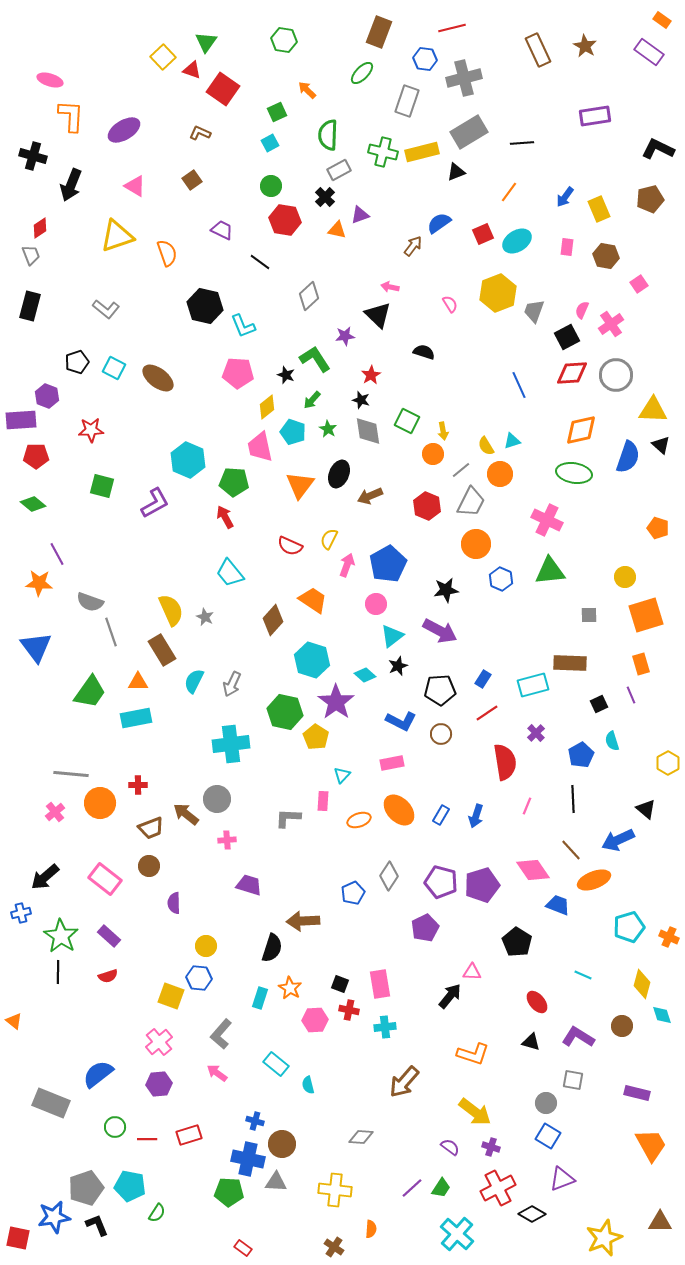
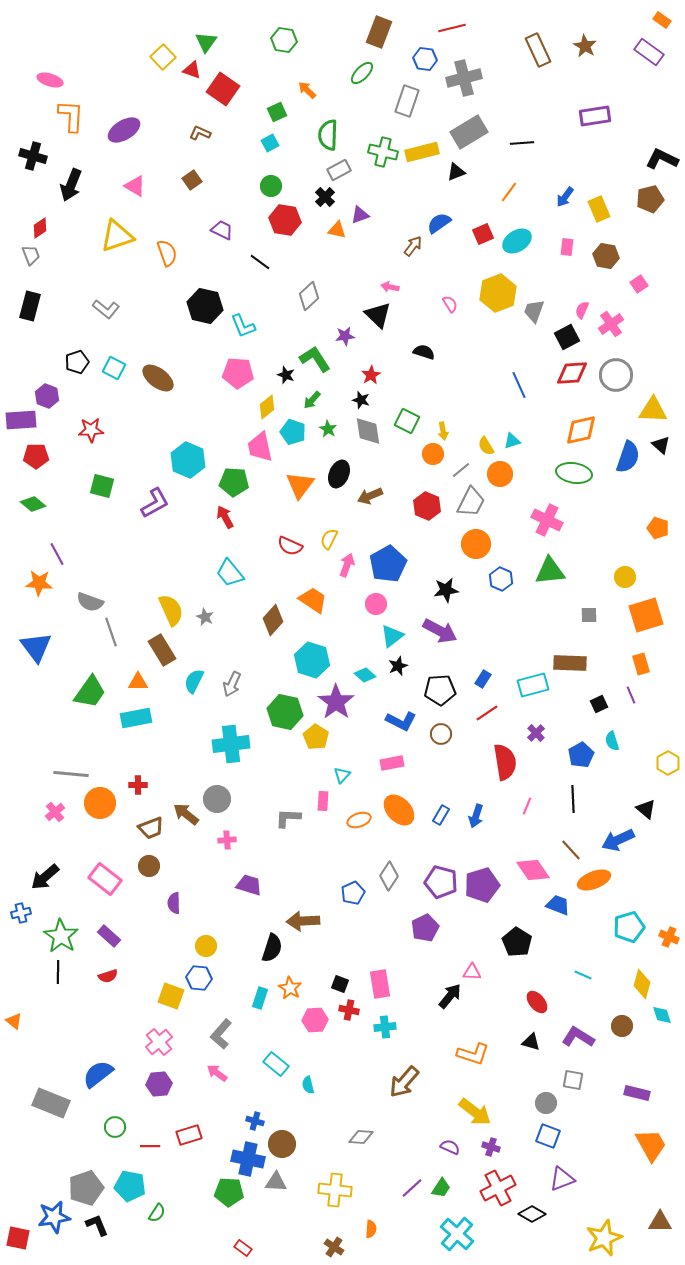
black L-shape at (658, 149): moved 4 px right, 10 px down
blue square at (548, 1136): rotated 10 degrees counterclockwise
red line at (147, 1139): moved 3 px right, 7 px down
purple semicircle at (450, 1147): rotated 12 degrees counterclockwise
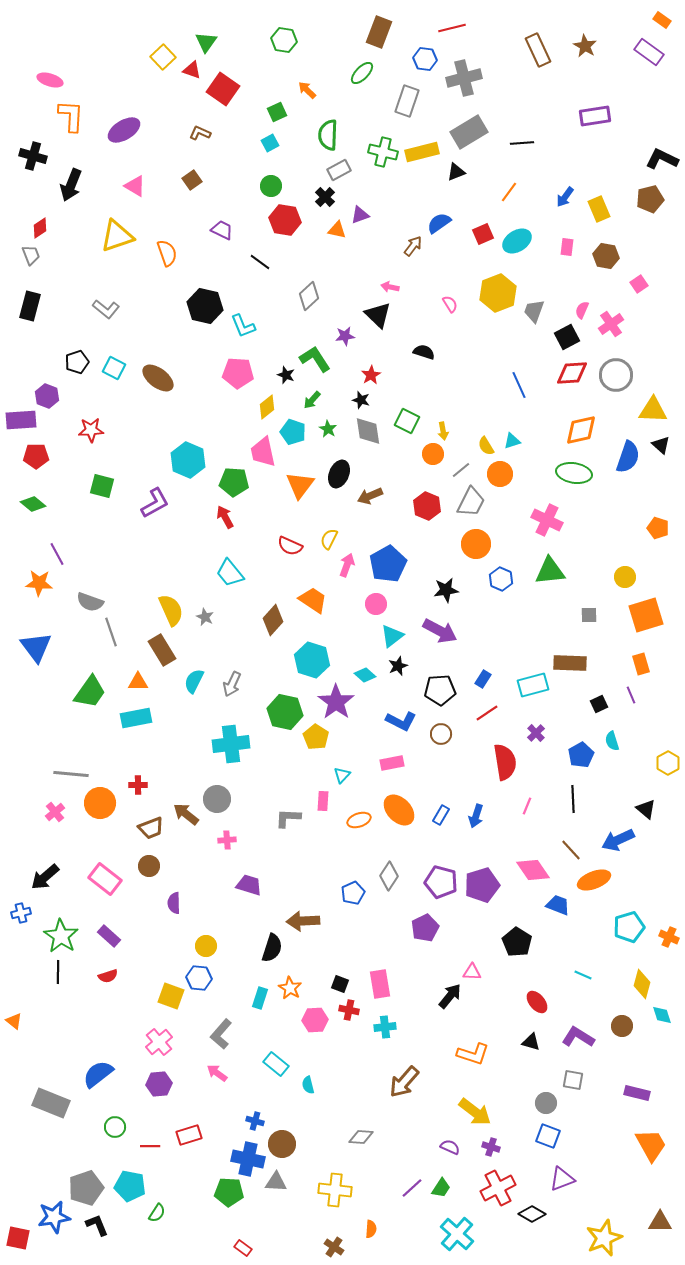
pink trapezoid at (260, 447): moved 3 px right, 5 px down
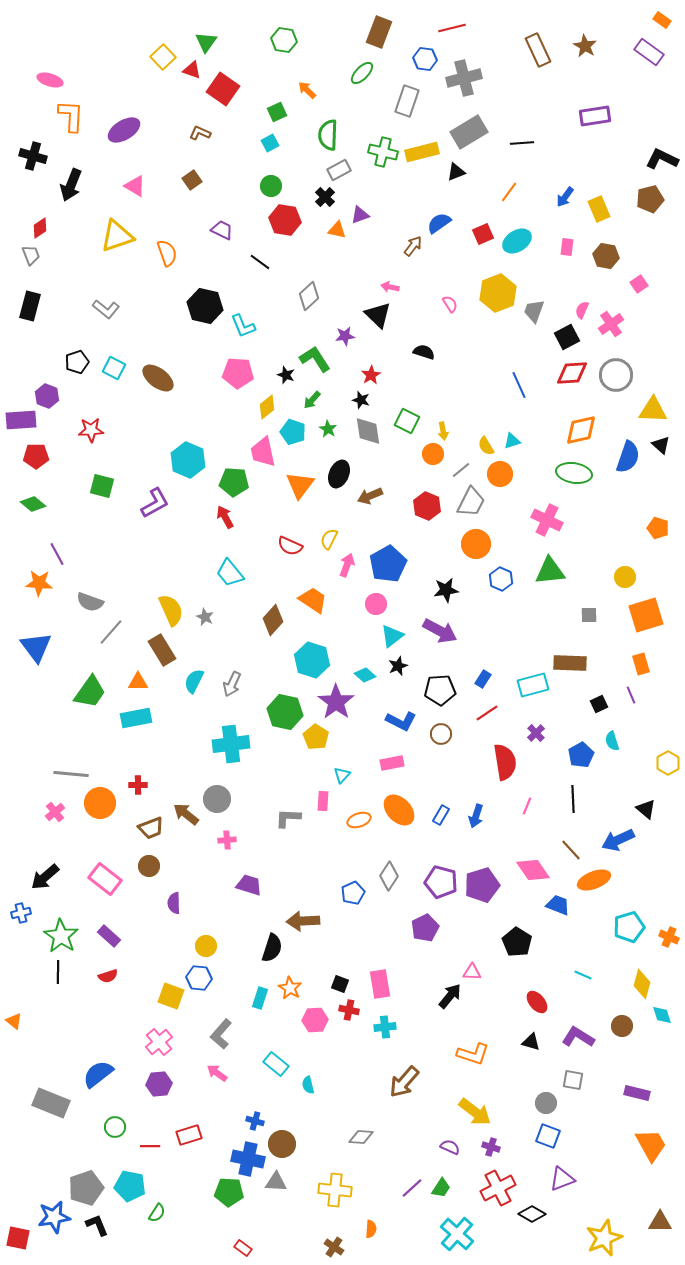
gray line at (111, 632): rotated 60 degrees clockwise
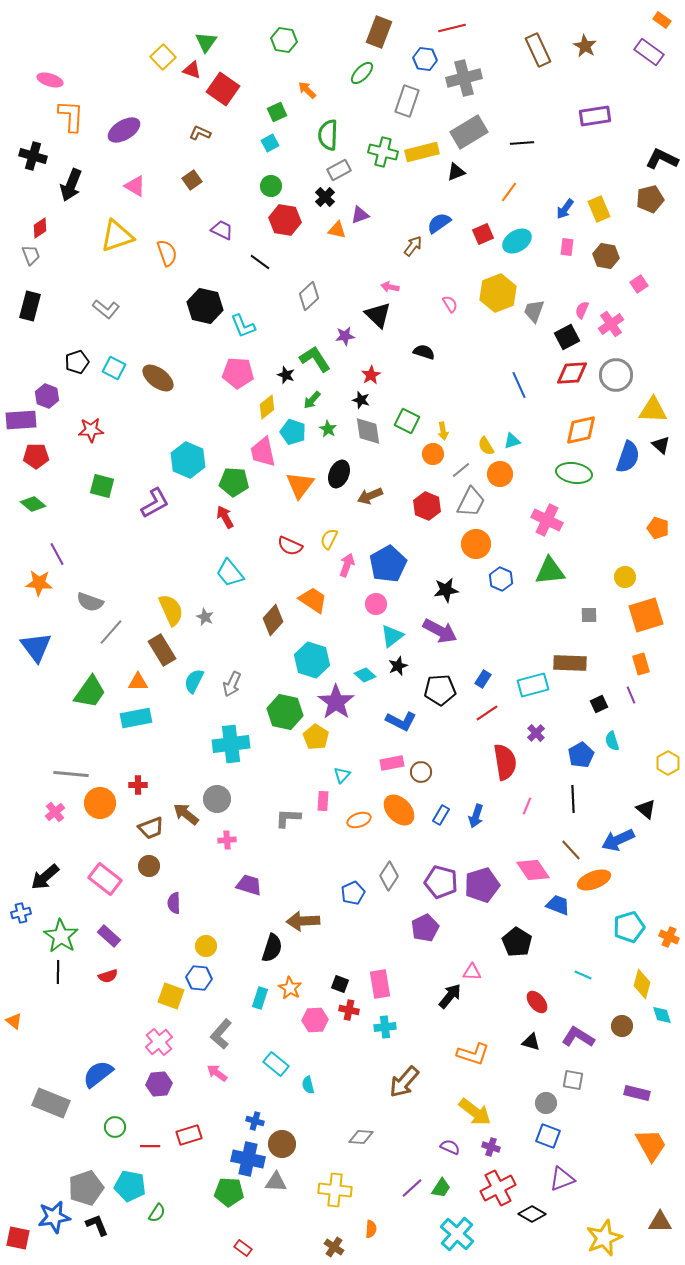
blue arrow at (565, 197): moved 12 px down
brown circle at (441, 734): moved 20 px left, 38 px down
